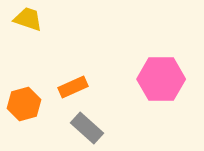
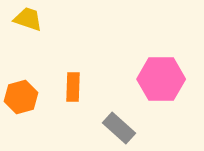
orange rectangle: rotated 64 degrees counterclockwise
orange hexagon: moved 3 px left, 7 px up
gray rectangle: moved 32 px right
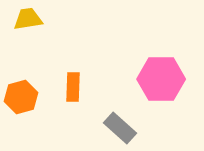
yellow trapezoid: rotated 28 degrees counterclockwise
gray rectangle: moved 1 px right
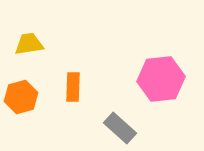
yellow trapezoid: moved 1 px right, 25 px down
pink hexagon: rotated 6 degrees counterclockwise
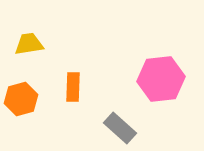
orange hexagon: moved 2 px down
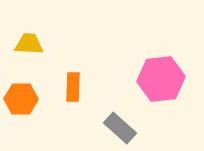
yellow trapezoid: rotated 12 degrees clockwise
orange hexagon: rotated 16 degrees clockwise
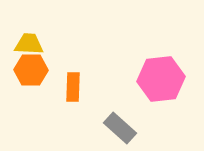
orange hexagon: moved 10 px right, 29 px up
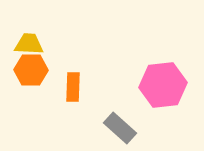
pink hexagon: moved 2 px right, 6 px down
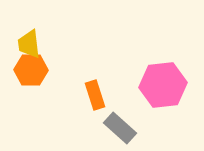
yellow trapezoid: rotated 100 degrees counterclockwise
orange rectangle: moved 22 px right, 8 px down; rotated 20 degrees counterclockwise
